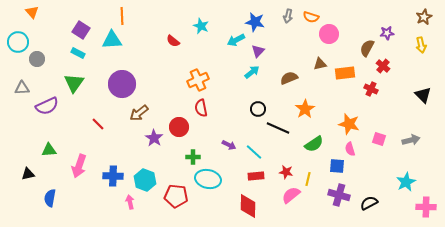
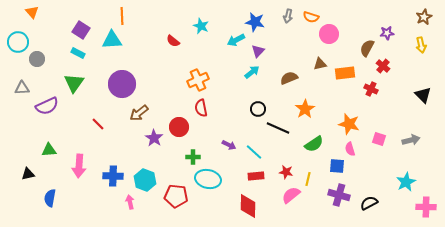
pink arrow at (79, 166): rotated 15 degrees counterclockwise
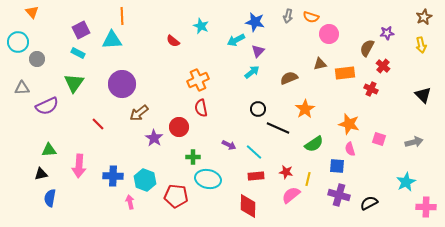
purple square at (81, 30): rotated 30 degrees clockwise
gray arrow at (411, 140): moved 3 px right, 2 px down
black triangle at (28, 174): moved 13 px right
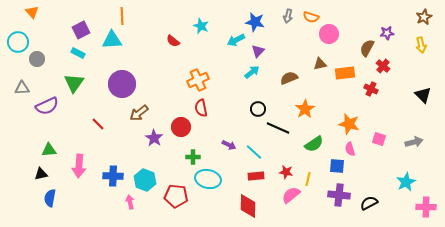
red circle at (179, 127): moved 2 px right
purple cross at (339, 195): rotated 10 degrees counterclockwise
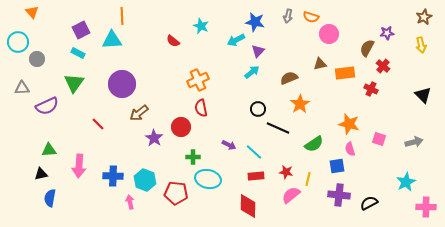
orange star at (305, 109): moved 5 px left, 5 px up
blue square at (337, 166): rotated 14 degrees counterclockwise
red pentagon at (176, 196): moved 3 px up
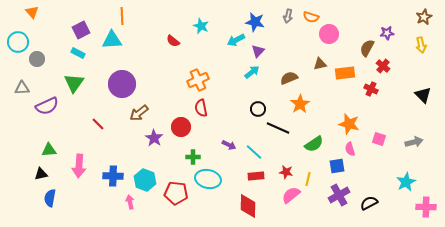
purple cross at (339, 195): rotated 35 degrees counterclockwise
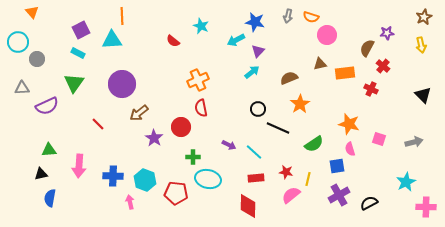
pink circle at (329, 34): moved 2 px left, 1 px down
red rectangle at (256, 176): moved 2 px down
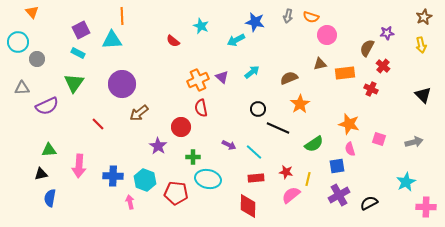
purple triangle at (258, 51): moved 36 px left, 26 px down; rotated 32 degrees counterclockwise
purple star at (154, 138): moved 4 px right, 8 px down
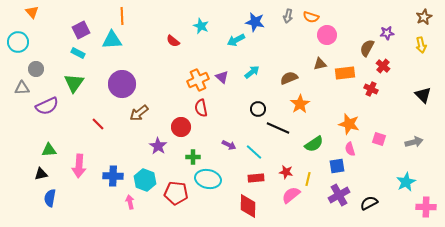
gray circle at (37, 59): moved 1 px left, 10 px down
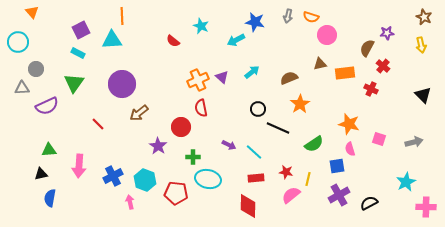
brown star at (424, 17): rotated 21 degrees counterclockwise
blue cross at (113, 176): rotated 30 degrees counterclockwise
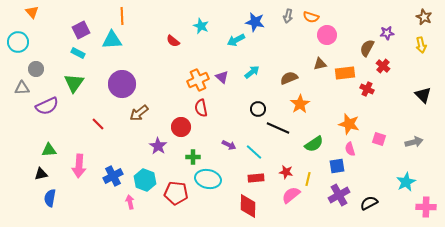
red cross at (371, 89): moved 4 px left
